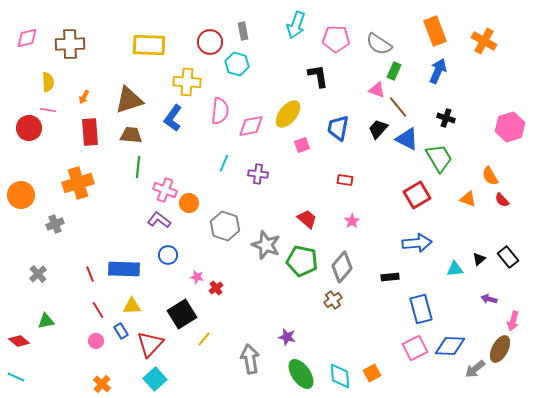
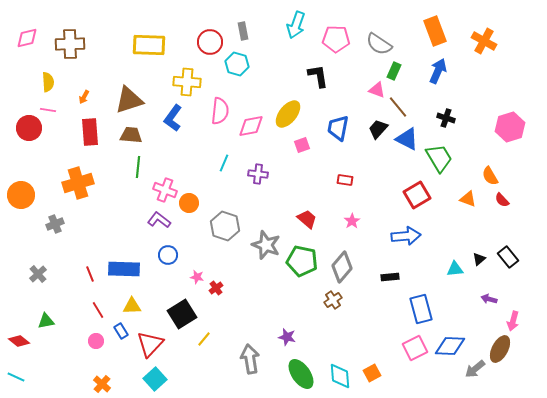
blue arrow at (417, 243): moved 11 px left, 7 px up
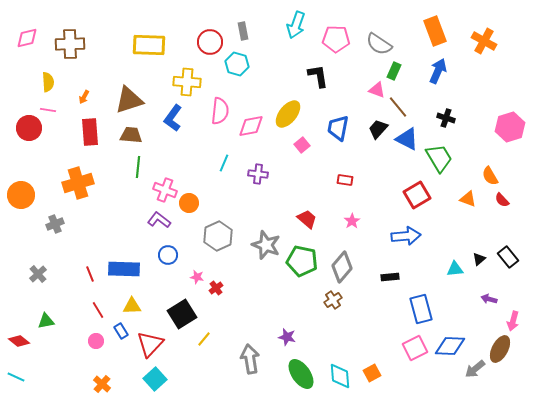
pink square at (302, 145): rotated 21 degrees counterclockwise
gray hexagon at (225, 226): moved 7 px left, 10 px down; rotated 16 degrees clockwise
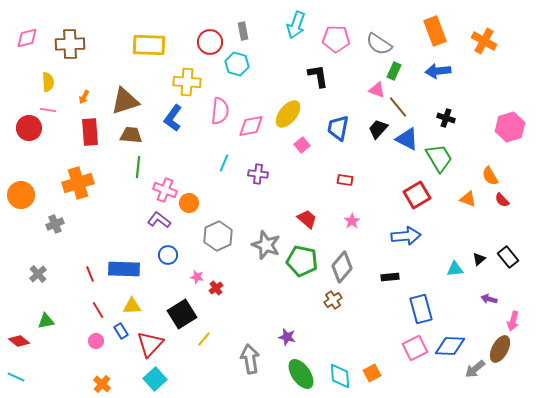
blue arrow at (438, 71): rotated 120 degrees counterclockwise
brown triangle at (129, 100): moved 4 px left, 1 px down
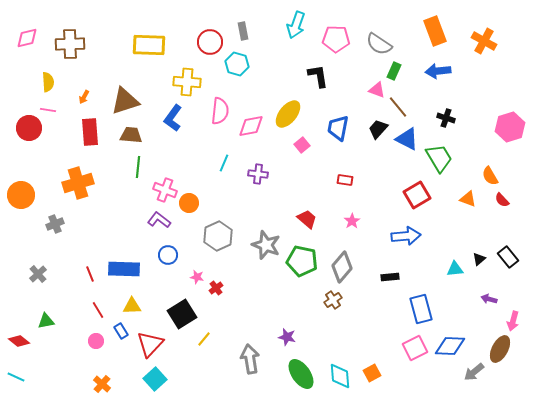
gray arrow at (475, 369): moved 1 px left, 3 px down
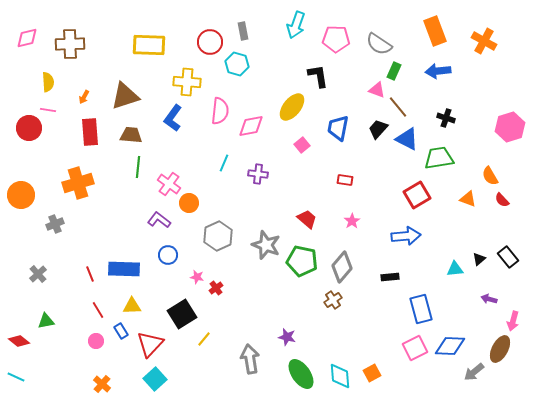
brown triangle at (125, 101): moved 5 px up
yellow ellipse at (288, 114): moved 4 px right, 7 px up
green trapezoid at (439, 158): rotated 68 degrees counterclockwise
pink cross at (165, 190): moved 4 px right, 6 px up; rotated 15 degrees clockwise
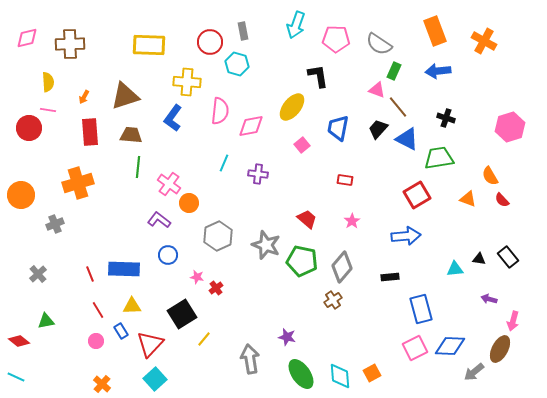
black triangle at (479, 259): rotated 48 degrees clockwise
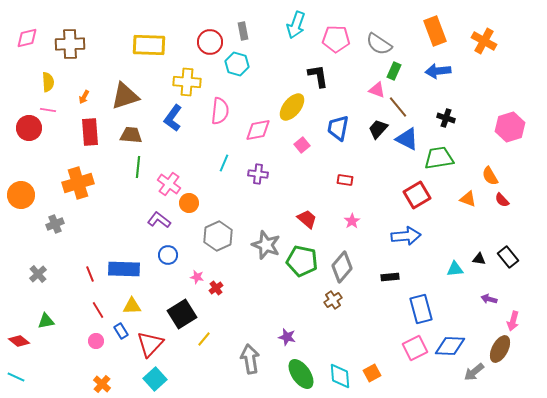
pink diamond at (251, 126): moved 7 px right, 4 px down
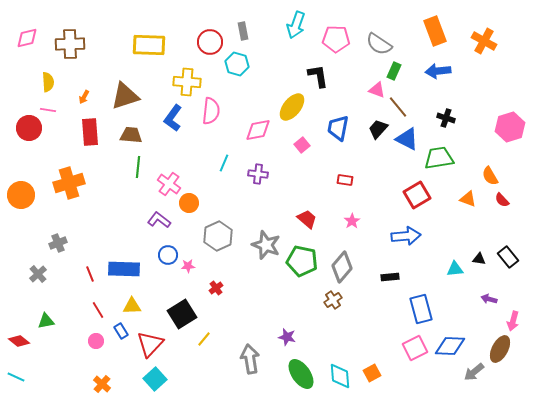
pink semicircle at (220, 111): moved 9 px left
orange cross at (78, 183): moved 9 px left
gray cross at (55, 224): moved 3 px right, 19 px down
pink star at (197, 277): moved 9 px left, 11 px up; rotated 16 degrees counterclockwise
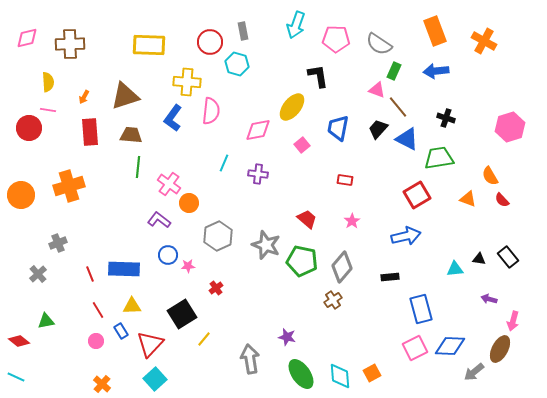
blue arrow at (438, 71): moved 2 px left
orange cross at (69, 183): moved 3 px down
blue arrow at (406, 236): rotated 8 degrees counterclockwise
